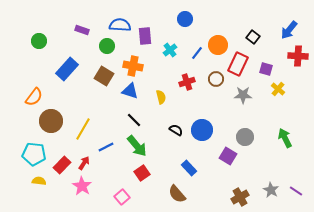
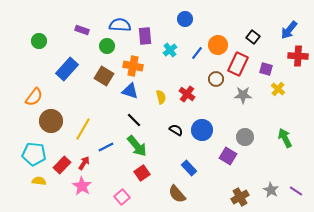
red cross at (187, 82): moved 12 px down; rotated 35 degrees counterclockwise
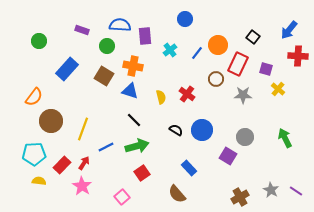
yellow line at (83, 129): rotated 10 degrees counterclockwise
green arrow at (137, 146): rotated 65 degrees counterclockwise
cyan pentagon at (34, 154): rotated 10 degrees counterclockwise
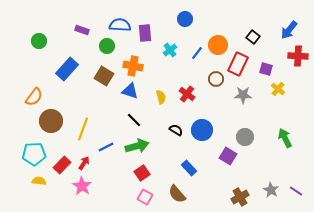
purple rectangle at (145, 36): moved 3 px up
pink square at (122, 197): moved 23 px right; rotated 21 degrees counterclockwise
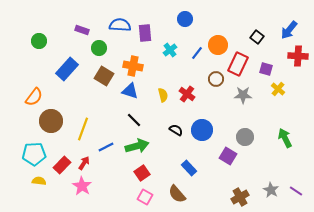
black square at (253, 37): moved 4 px right
green circle at (107, 46): moved 8 px left, 2 px down
yellow semicircle at (161, 97): moved 2 px right, 2 px up
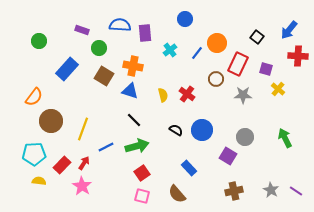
orange circle at (218, 45): moved 1 px left, 2 px up
pink square at (145, 197): moved 3 px left, 1 px up; rotated 14 degrees counterclockwise
brown cross at (240, 197): moved 6 px left, 6 px up; rotated 18 degrees clockwise
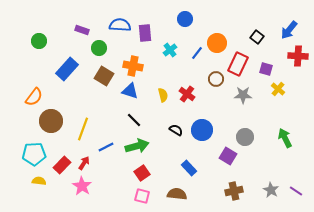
brown semicircle at (177, 194): rotated 138 degrees clockwise
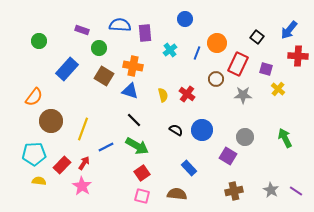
blue line at (197, 53): rotated 16 degrees counterclockwise
green arrow at (137, 146): rotated 45 degrees clockwise
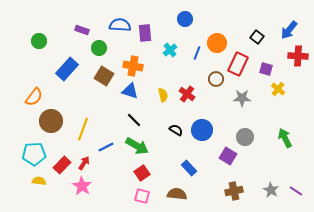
gray star at (243, 95): moved 1 px left, 3 px down
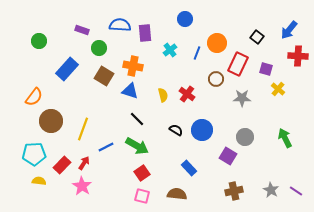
black line at (134, 120): moved 3 px right, 1 px up
